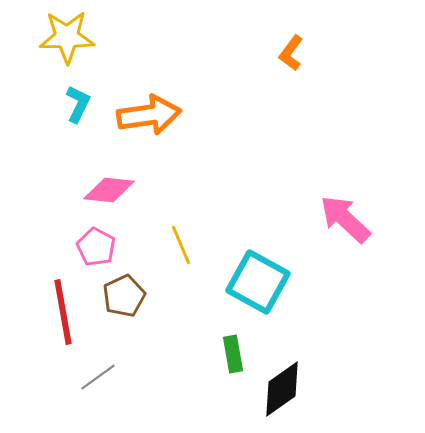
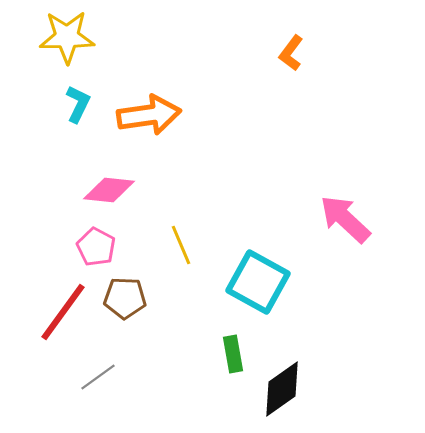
brown pentagon: moved 1 px right, 2 px down; rotated 27 degrees clockwise
red line: rotated 46 degrees clockwise
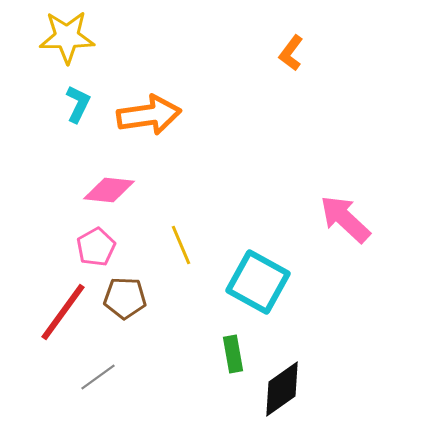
pink pentagon: rotated 15 degrees clockwise
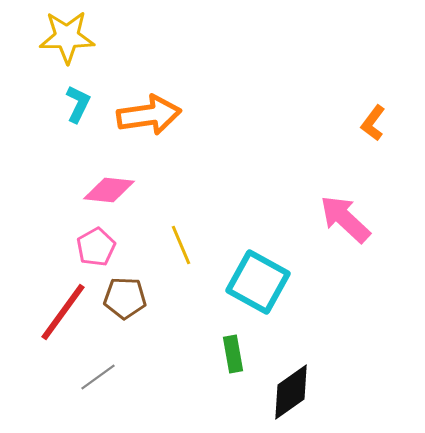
orange L-shape: moved 82 px right, 70 px down
black diamond: moved 9 px right, 3 px down
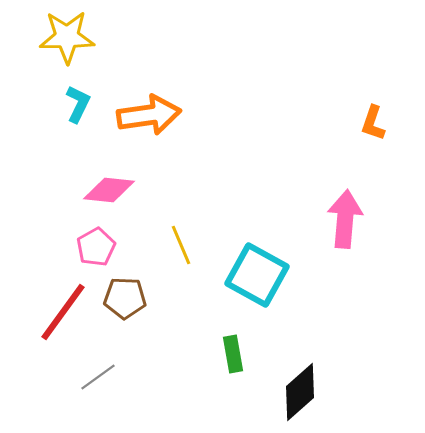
orange L-shape: rotated 18 degrees counterclockwise
pink arrow: rotated 52 degrees clockwise
cyan square: moved 1 px left, 7 px up
black diamond: moved 9 px right; rotated 6 degrees counterclockwise
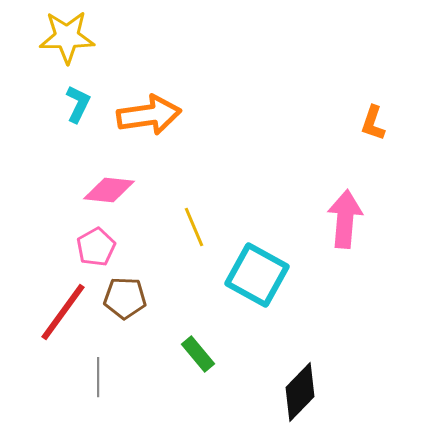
yellow line: moved 13 px right, 18 px up
green rectangle: moved 35 px left; rotated 30 degrees counterclockwise
gray line: rotated 54 degrees counterclockwise
black diamond: rotated 4 degrees counterclockwise
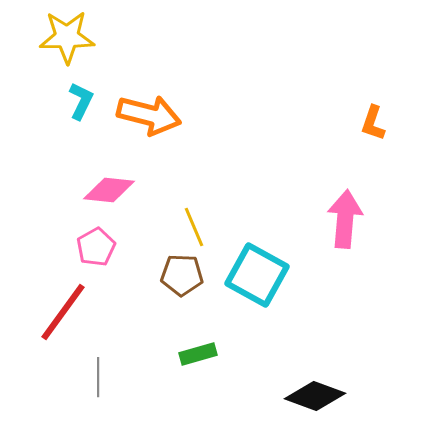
cyan L-shape: moved 3 px right, 3 px up
orange arrow: rotated 22 degrees clockwise
brown pentagon: moved 57 px right, 23 px up
green rectangle: rotated 66 degrees counterclockwise
black diamond: moved 15 px right, 4 px down; rotated 66 degrees clockwise
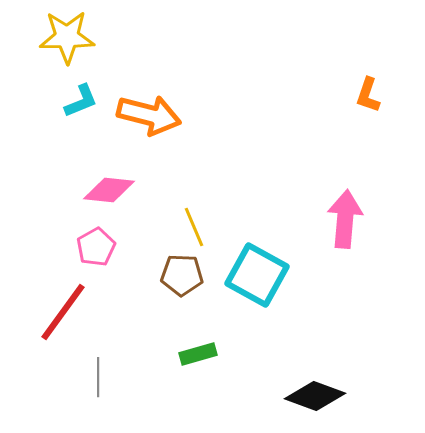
cyan L-shape: rotated 42 degrees clockwise
orange L-shape: moved 5 px left, 28 px up
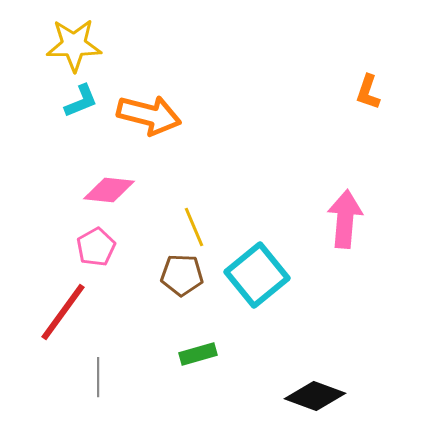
yellow star: moved 7 px right, 8 px down
orange L-shape: moved 3 px up
cyan square: rotated 22 degrees clockwise
